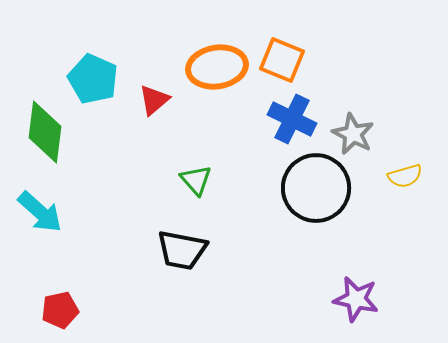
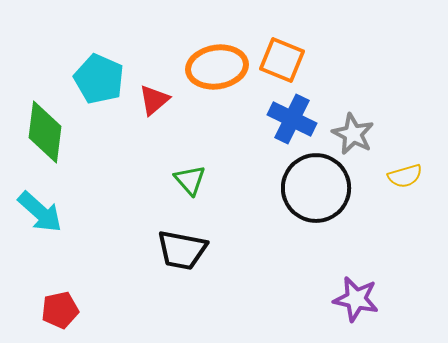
cyan pentagon: moved 6 px right
green triangle: moved 6 px left
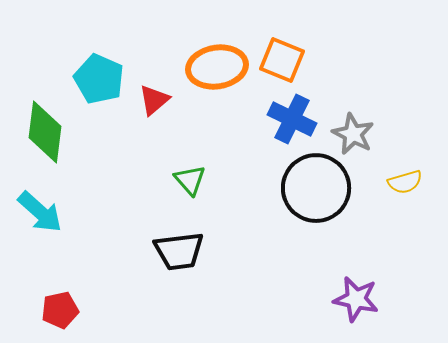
yellow semicircle: moved 6 px down
black trapezoid: moved 3 px left, 1 px down; rotated 18 degrees counterclockwise
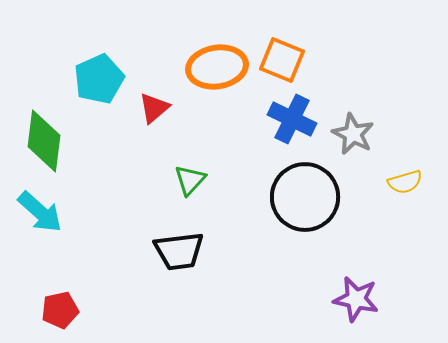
cyan pentagon: rotated 24 degrees clockwise
red triangle: moved 8 px down
green diamond: moved 1 px left, 9 px down
green triangle: rotated 24 degrees clockwise
black circle: moved 11 px left, 9 px down
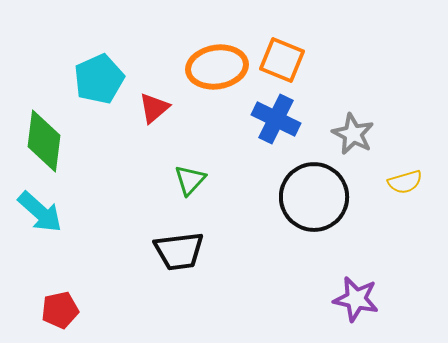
blue cross: moved 16 px left
black circle: moved 9 px right
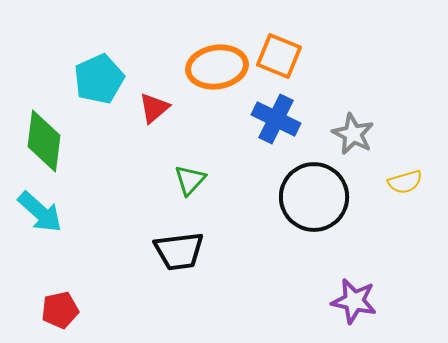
orange square: moved 3 px left, 4 px up
purple star: moved 2 px left, 2 px down
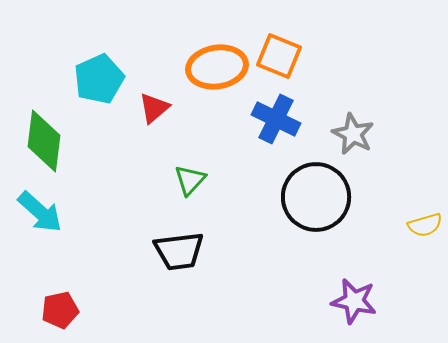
yellow semicircle: moved 20 px right, 43 px down
black circle: moved 2 px right
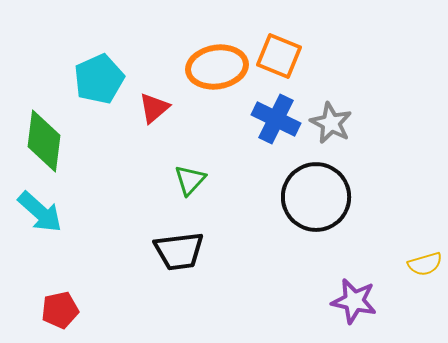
gray star: moved 22 px left, 11 px up
yellow semicircle: moved 39 px down
